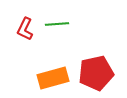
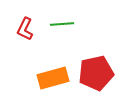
green line: moved 5 px right
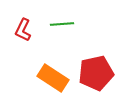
red L-shape: moved 2 px left, 1 px down
orange rectangle: rotated 48 degrees clockwise
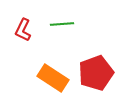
red pentagon: rotated 8 degrees counterclockwise
